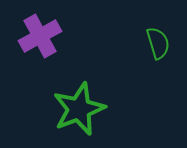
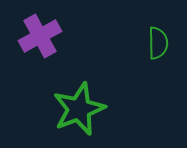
green semicircle: rotated 16 degrees clockwise
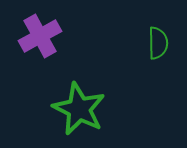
green star: rotated 24 degrees counterclockwise
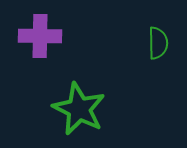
purple cross: rotated 30 degrees clockwise
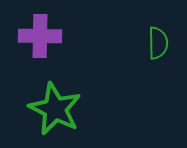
green star: moved 24 px left
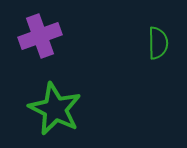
purple cross: rotated 21 degrees counterclockwise
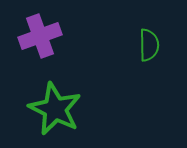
green semicircle: moved 9 px left, 2 px down
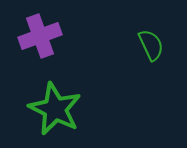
green semicircle: moved 2 px right; rotated 24 degrees counterclockwise
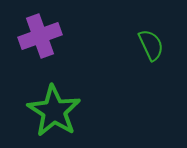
green star: moved 1 px left, 2 px down; rotated 6 degrees clockwise
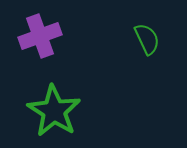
green semicircle: moved 4 px left, 6 px up
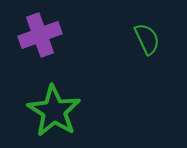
purple cross: moved 1 px up
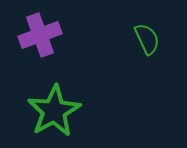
green star: rotated 10 degrees clockwise
